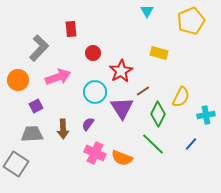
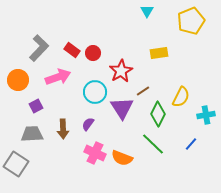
red rectangle: moved 1 px right, 21 px down; rotated 49 degrees counterclockwise
yellow rectangle: rotated 24 degrees counterclockwise
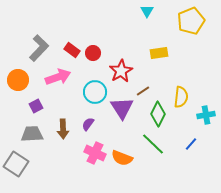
yellow semicircle: rotated 20 degrees counterclockwise
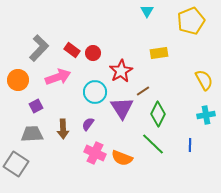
yellow semicircle: moved 23 px right, 17 px up; rotated 35 degrees counterclockwise
blue line: moved 1 px left, 1 px down; rotated 40 degrees counterclockwise
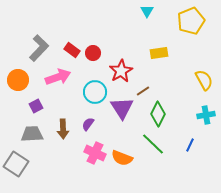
blue line: rotated 24 degrees clockwise
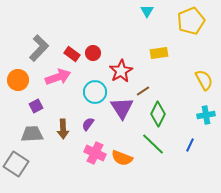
red rectangle: moved 4 px down
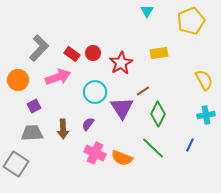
red star: moved 8 px up
purple square: moved 2 px left
gray trapezoid: moved 1 px up
green line: moved 4 px down
